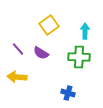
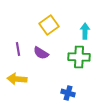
purple line: rotated 32 degrees clockwise
yellow arrow: moved 2 px down
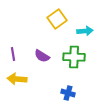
yellow square: moved 8 px right, 6 px up
cyan arrow: rotated 84 degrees clockwise
purple line: moved 5 px left, 5 px down
purple semicircle: moved 1 px right, 3 px down
green cross: moved 5 px left
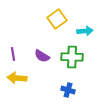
green cross: moved 2 px left
yellow arrow: moved 1 px up
blue cross: moved 3 px up
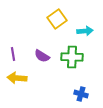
blue cross: moved 13 px right, 4 px down
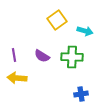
yellow square: moved 1 px down
cyan arrow: rotated 21 degrees clockwise
purple line: moved 1 px right, 1 px down
blue cross: rotated 24 degrees counterclockwise
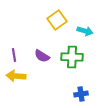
yellow arrow: moved 1 px left, 2 px up
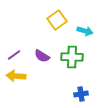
purple line: rotated 64 degrees clockwise
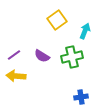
cyan arrow: rotated 84 degrees counterclockwise
green cross: rotated 15 degrees counterclockwise
blue cross: moved 3 px down
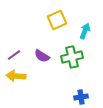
yellow square: rotated 12 degrees clockwise
